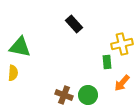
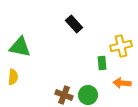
yellow cross: moved 1 px left, 2 px down
green rectangle: moved 5 px left, 1 px down
yellow semicircle: moved 4 px down
orange arrow: rotated 54 degrees clockwise
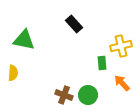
green triangle: moved 4 px right, 7 px up
yellow semicircle: moved 4 px up
orange arrow: rotated 42 degrees clockwise
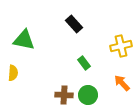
green rectangle: moved 18 px left; rotated 32 degrees counterclockwise
brown cross: rotated 18 degrees counterclockwise
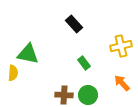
green triangle: moved 4 px right, 14 px down
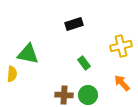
black rectangle: rotated 66 degrees counterclockwise
yellow semicircle: moved 1 px left, 1 px down
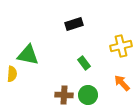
green triangle: moved 1 px down
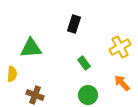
black rectangle: rotated 54 degrees counterclockwise
yellow cross: moved 1 px left, 1 px down; rotated 15 degrees counterclockwise
green triangle: moved 3 px right, 7 px up; rotated 15 degrees counterclockwise
brown cross: moved 29 px left; rotated 18 degrees clockwise
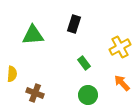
green triangle: moved 2 px right, 13 px up
brown cross: moved 2 px up
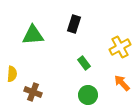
brown cross: moved 2 px left, 1 px up
